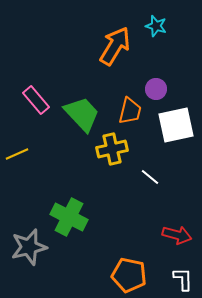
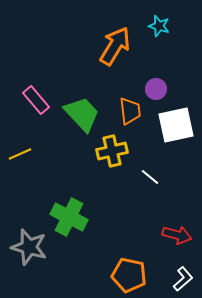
cyan star: moved 3 px right
orange trapezoid: rotated 20 degrees counterclockwise
yellow cross: moved 2 px down
yellow line: moved 3 px right
gray star: rotated 30 degrees clockwise
white L-shape: rotated 50 degrees clockwise
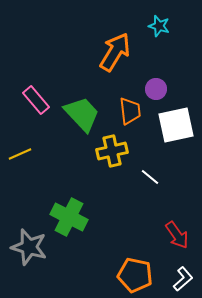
orange arrow: moved 6 px down
red arrow: rotated 40 degrees clockwise
orange pentagon: moved 6 px right
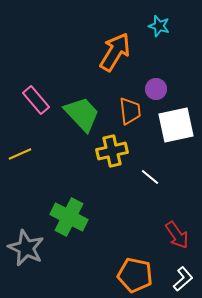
gray star: moved 3 px left, 1 px down; rotated 9 degrees clockwise
